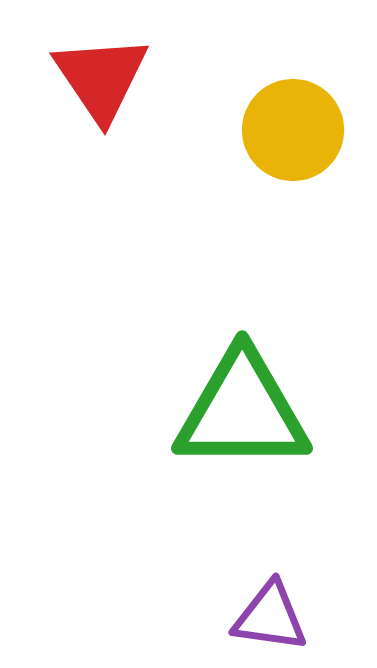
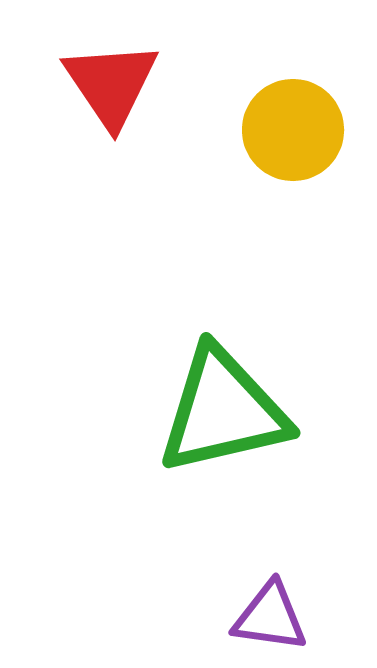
red triangle: moved 10 px right, 6 px down
green triangle: moved 19 px left; rotated 13 degrees counterclockwise
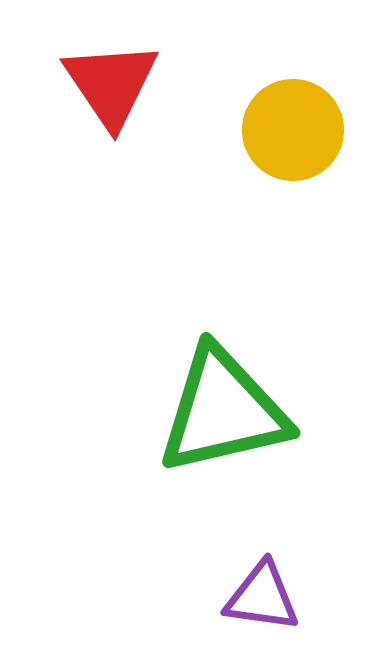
purple triangle: moved 8 px left, 20 px up
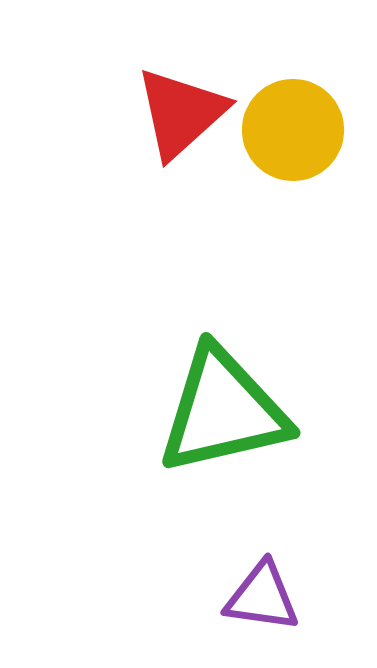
red triangle: moved 70 px right, 29 px down; rotated 22 degrees clockwise
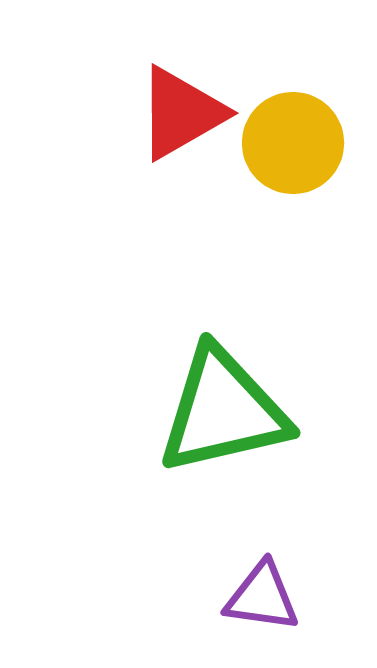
red triangle: rotated 12 degrees clockwise
yellow circle: moved 13 px down
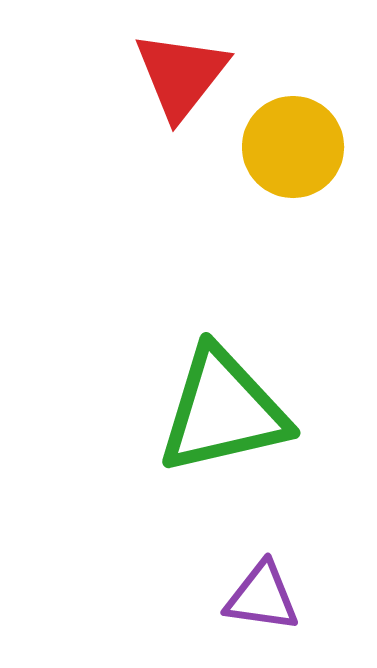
red triangle: moved 38 px up; rotated 22 degrees counterclockwise
yellow circle: moved 4 px down
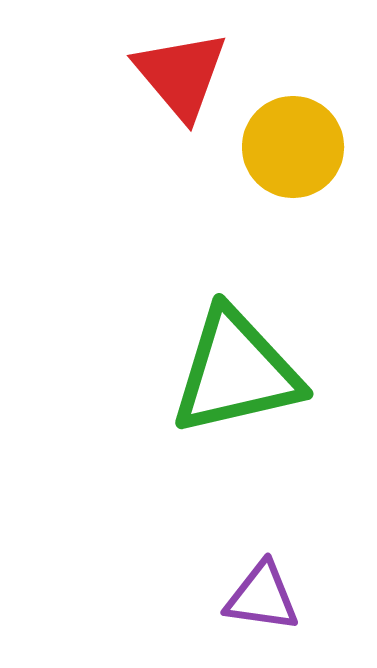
red triangle: rotated 18 degrees counterclockwise
green triangle: moved 13 px right, 39 px up
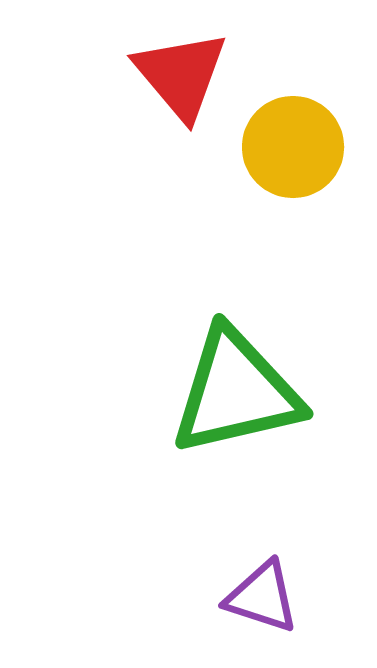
green triangle: moved 20 px down
purple triangle: rotated 10 degrees clockwise
